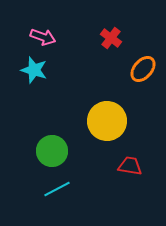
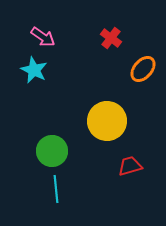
pink arrow: rotated 15 degrees clockwise
cyan star: rotated 8 degrees clockwise
red trapezoid: rotated 25 degrees counterclockwise
cyan line: moved 1 px left; rotated 68 degrees counterclockwise
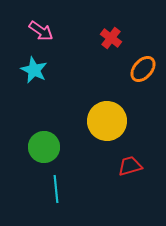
pink arrow: moved 2 px left, 6 px up
green circle: moved 8 px left, 4 px up
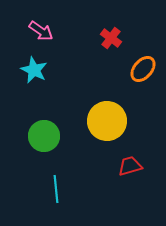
green circle: moved 11 px up
